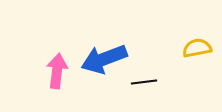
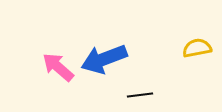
pink arrow: moved 1 px right, 4 px up; rotated 56 degrees counterclockwise
black line: moved 4 px left, 13 px down
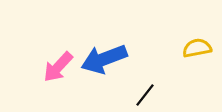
pink arrow: rotated 88 degrees counterclockwise
black line: moved 5 px right; rotated 45 degrees counterclockwise
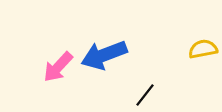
yellow semicircle: moved 6 px right, 1 px down
blue arrow: moved 4 px up
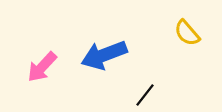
yellow semicircle: moved 16 px left, 16 px up; rotated 120 degrees counterclockwise
pink arrow: moved 16 px left
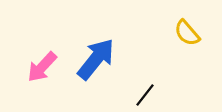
blue arrow: moved 8 px left, 4 px down; rotated 150 degrees clockwise
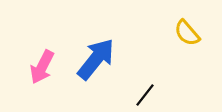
pink arrow: rotated 16 degrees counterclockwise
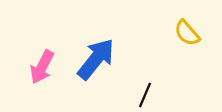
black line: rotated 15 degrees counterclockwise
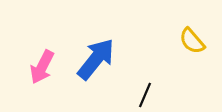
yellow semicircle: moved 5 px right, 8 px down
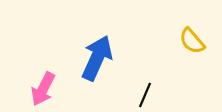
blue arrow: moved 1 px right, 1 px up; rotated 15 degrees counterclockwise
pink arrow: moved 1 px right, 22 px down
